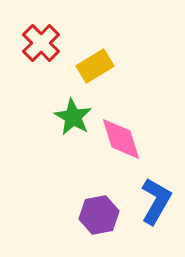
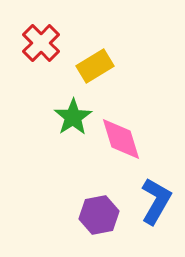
green star: rotated 9 degrees clockwise
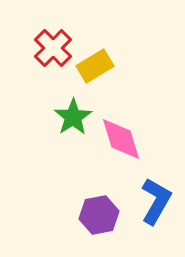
red cross: moved 12 px right, 5 px down
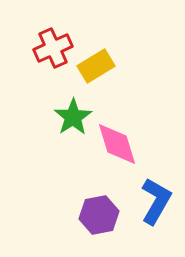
red cross: rotated 21 degrees clockwise
yellow rectangle: moved 1 px right
pink diamond: moved 4 px left, 5 px down
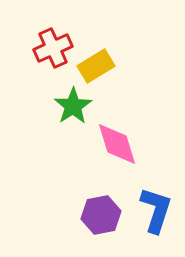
green star: moved 11 px up
blue L-shape: moved 9 px down; rotated 12 degrees counterclockwise
purple hexagon: moved 2 px right
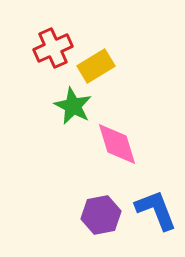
green star: rotated 12 degrees counterclockwise
blue L-shape: rotated 39 degrees counterclockwise
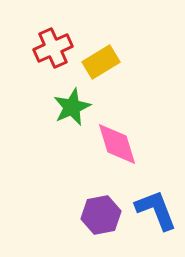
yellow rectangle: moved 5 px right, 4 px up
green star: moved 1 px left, 1 px down; rotated 21 degrees clockwise
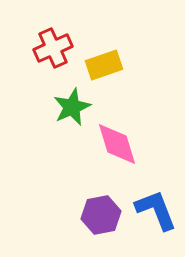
yellow rectangle: moved 3 px right, 3 px down; rotated 12 degrees clockwise
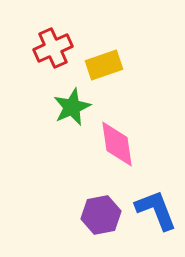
pink diamond: rotated 9 degrees clockwise
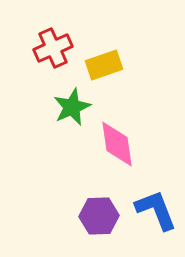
purple hexagon: moved 2 px left, 1 px down; rotated 9 degrees clockwise
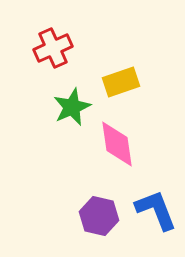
yellow rectangle: moved 17 px right, 17 px down
purple hexagon: rotated 15 degrees clockwise
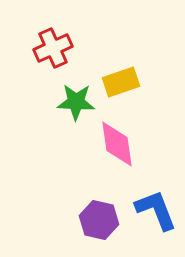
green star: moved 4 px right, 5 px up; rotated 27 degrees clockwise
purple hexagon: moved 4 px down
